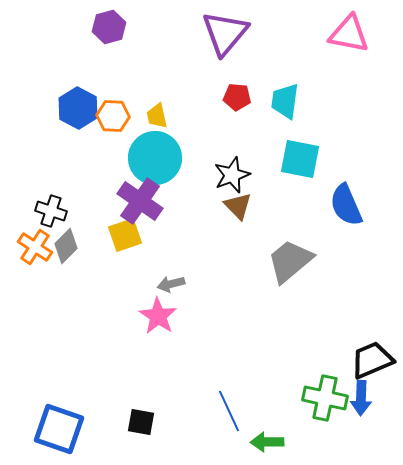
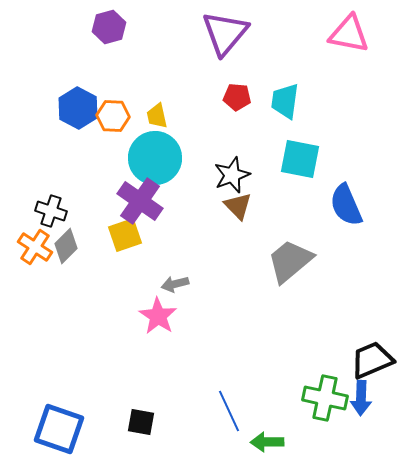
gray arrow: moved 4 px right
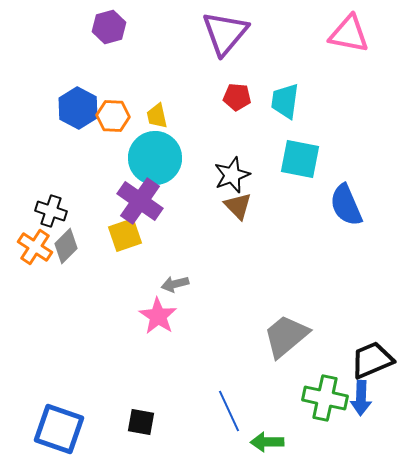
gray trapezoid: moved 4 px left, 75 px down
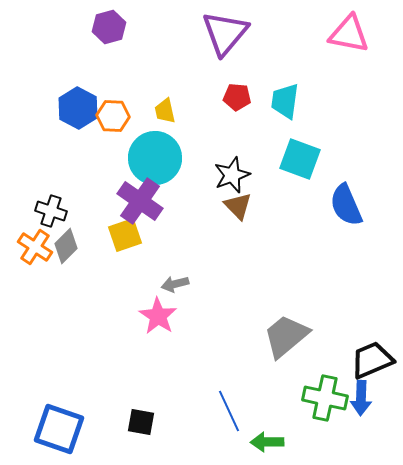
yellow trapezoid: moved 8 px right, 5 px up
cyan square: rotated 9 degrees clockwise
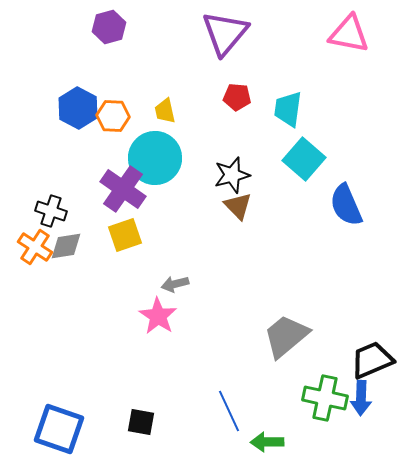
cyan trapezoid: moved 3 px right, 8 px down
cyan square: moved 4 px right; rotated 21 degrees clockwise
black star: rotated 6 degrees clockwise
purple cross: moved 17 px left, 12 px up
gray diamond: rotated 36 degrees clockwise
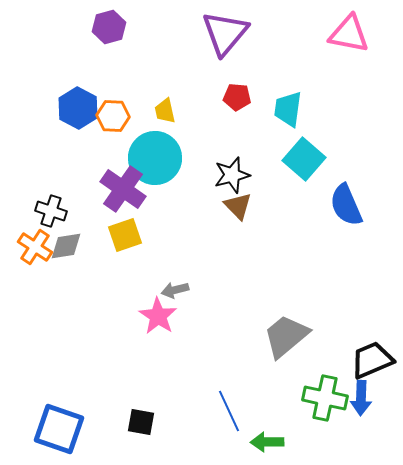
gray arrow: moved 6 px down
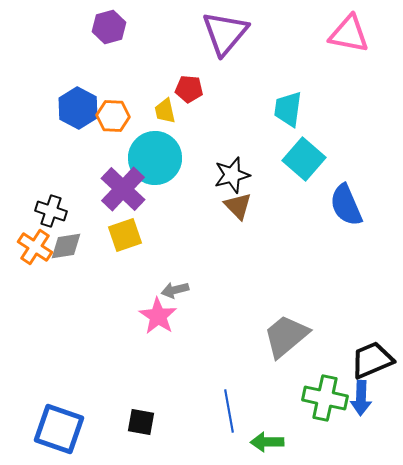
red pentagon: moved 48 px left, 8 px up
purple cross: rotated 9 degrees clockwise
blue line: rotated 15 degrees clockwise
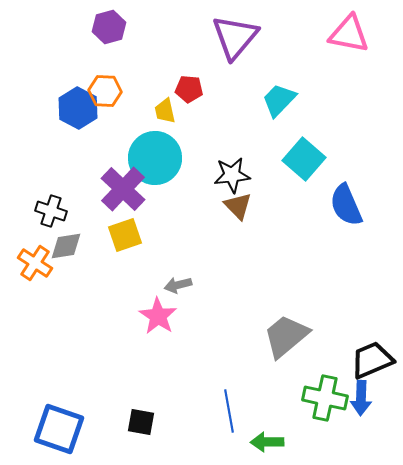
purple triangle: moved 10 px right, 4 px down
cyan trapezoid: moved 9 px left, 9 px up; rotated 36 degrees clockwise
orange hexagon: moved 8 px left, 25 px up
black star: rotated 9 degrees clockwise
orange cross: moved 16 px down
gray arrow: moved 3 px right, 5 px up
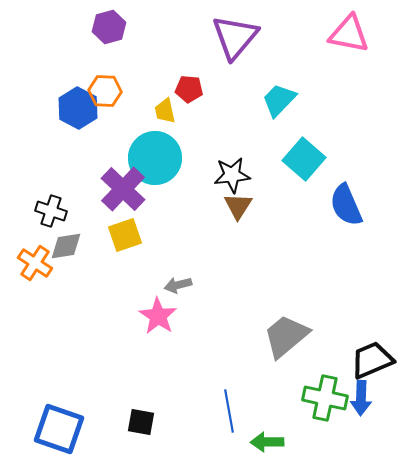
brown triangle: rotated 16 degrees clockwise
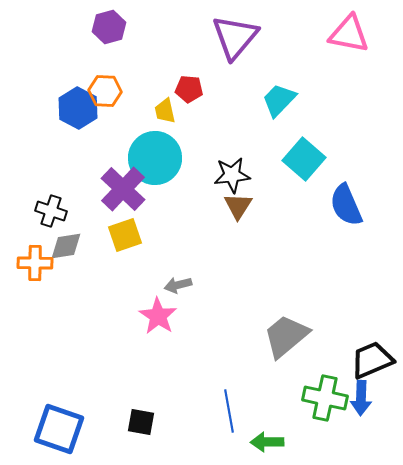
orange cross: rotated 32 degrees counterclockwise
